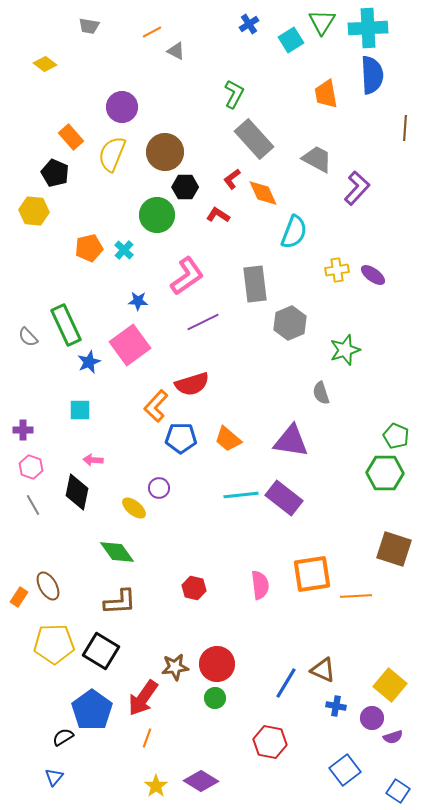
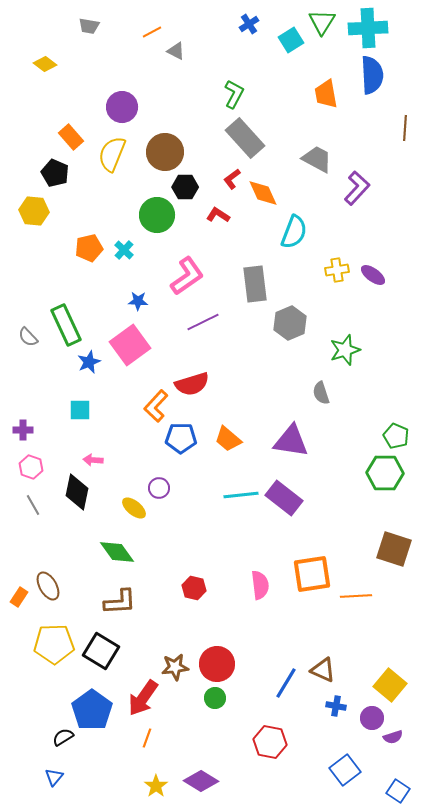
gray rectangle at (254, 139): moved 9 px left, 1 px up
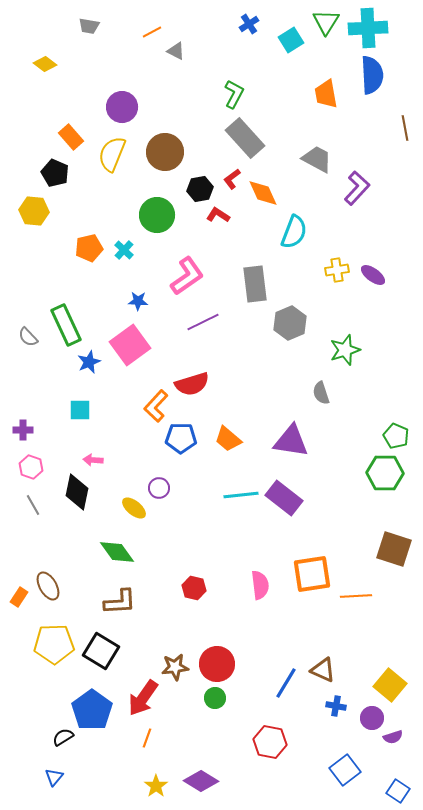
green triangle at (322, 22): moved 4 px right
brown line at (405, 128): rotated 15 degrees counterclockwise
black hexagon at (185, 187): moved 15 px right, 2 px down; rotated 10 degrees counterclockwise
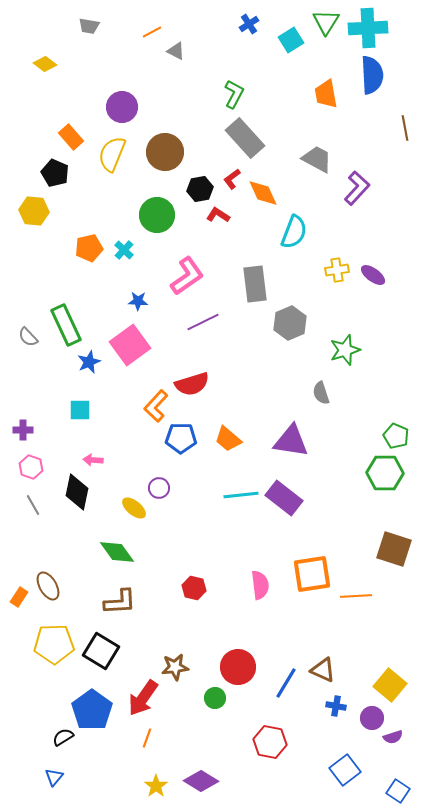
red circle at (217, 664): moved 21 px right, 3 px down
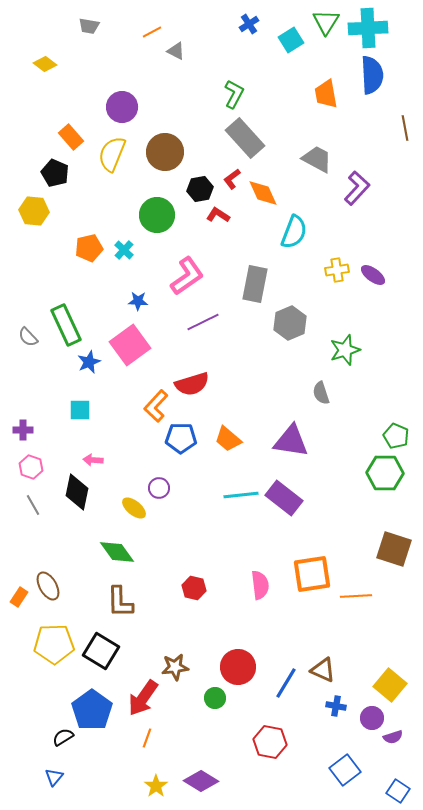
gray rectangle at (255, 284): rotated 18 degrees clockwise
brown L-shape at (120, 602): rotated 92 degrees clockwise
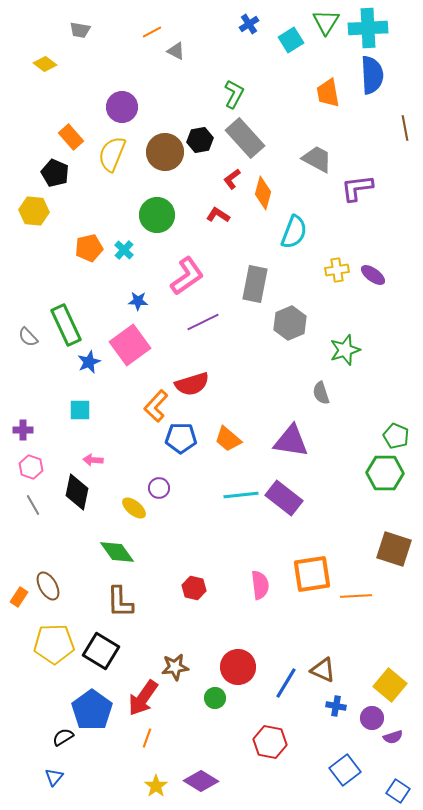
gray trapezoid at (89, 26): moved 9 px left, 4 px down
orange trapezoid at (326, 94): moved 2 px right, 1 px up
purple L-shape at (357, 188): rotated 140 degrees counterclockwise
black hexagon at (200, 189): moved 49 px up
orange diamond at (263, 193): rotated 40 degrees clockwise
